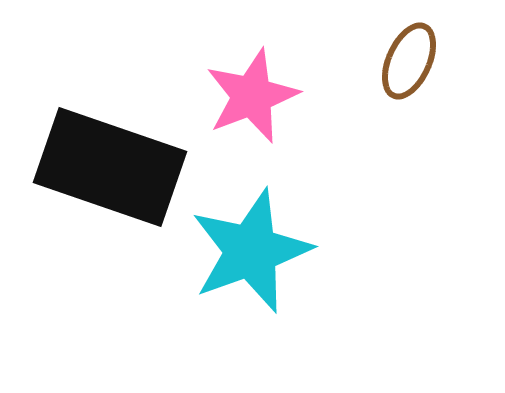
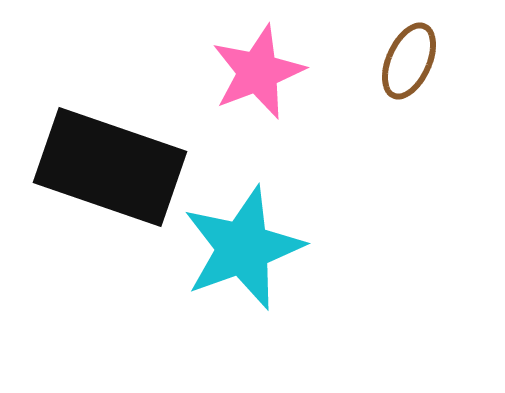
pink star: moved 6 px right, 24 px up
cyan star: moved 8 px left, 3 px up
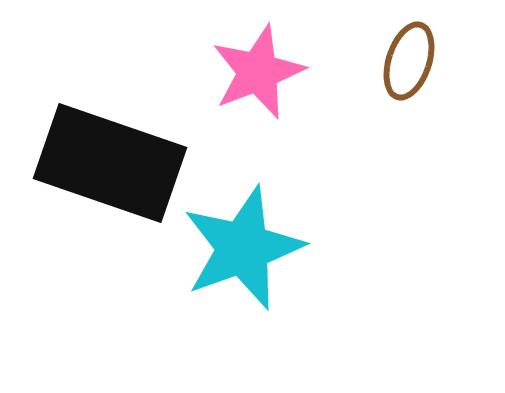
brown ellipse: rotated 6 degrees counterclockwise
black rectangle: moved 4 px up
